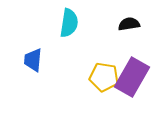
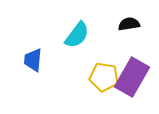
cyan semicircle: moved 8 px right, 12 px down; rotated 28 degrees clockwise
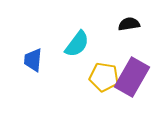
cyan semicircle: moved 9 px down
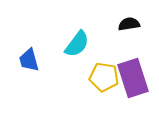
blue trapezoid: moved 4 px left; rotated 20 degrees counterclockwise
purple rectangle: moved 1 px right, 1 px down; rotated 48 degrees counterclockwise
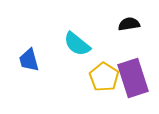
cyan semicircle: rotated 92 degrees clockwise
yellow pentagon: rotated 24 degrees clockwise
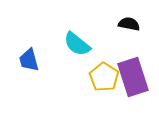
black semicircle: rotated 20 degrees clockwise
purple rectangle: moved 1 px up
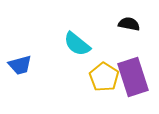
blue trapezoid: moved 9 px left, 5 px down; rotated 90 degrees counterclockwise
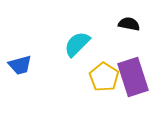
cyan semicircle: rotated 96 degrees clockwise
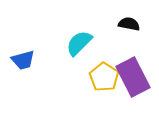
cyan semicircle: moved 2 px right, 1 px up
blue trapezoid: moved 3 px right, 5 px up
purple rectangle: rotated 9 degrees counterclockwise
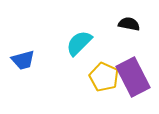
yellow pentagon: rotated 8 degrees counterclockwise
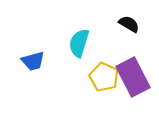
black semicircle: rotated 20 degrees clockwise
cyan semicircle: rotated 28 degrees counterclockwise
blue trapezoid: moved 10 px right, 1 px down
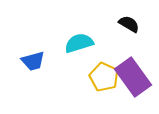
cyan semicircle: rotated 56 degrees clockwise
purple rectangle: rotated 9 degrees counterclockwise
